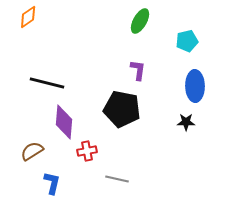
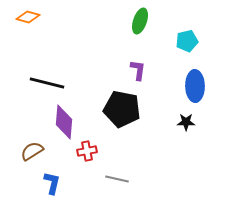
orange diamond: rotated 50 degrees clockwise
green ellipse: rotated 10 degrees counterclockwise
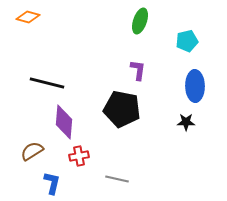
red cross: moved 8 px left, 5 px down
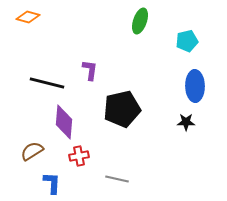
purple L-shape: moved 48 px left
black pentagon: rotated 24 degrees counterclockwise
blue L-shape: rotated 10 degrees counterclockwise
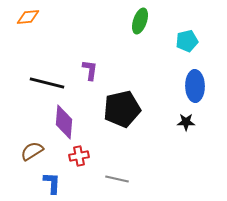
orange diamond: rotated 20 degrees counterclockwise
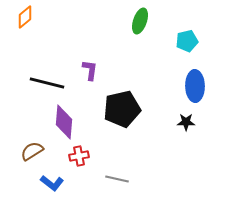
orange diamond: moved 3 px left; rotated 35 degrees counterclockwise
blue L-shape: rotated 125 degrees clockwise
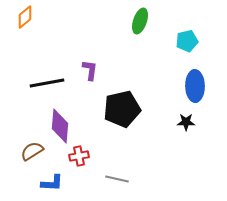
black line: rotated 24 degrees counterclockwise
purple diamond: moved 4 px left, 4 px down
blue L-shape: rotated 35 degrees counterclockwise
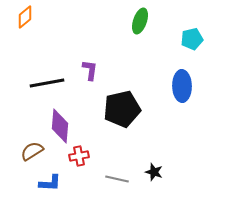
cyan pentagon: moved 5 px right, 2 px up
blue ellipse: moved 13 px left
black star: moved 32 px left, 50 px down; rotated 18 degrees clockwise
blue L-shape: moved 2 px left
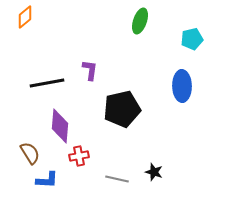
brown semicircle: moved 2 px left, 2 px down; rotated 90 degrees clockwise
blue L-shape: moved 3 px left, 3 px up
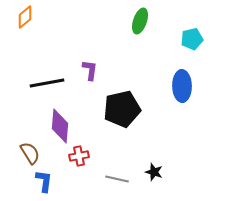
blue L-shape: moved 3 px left, 1 px down; rotated 85 degrees counterclockwise
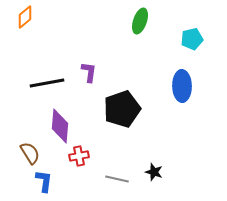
purple L-shape: moved 1 px left, 2 px down
black pentagon: rotated 6 degrees counterclockwise
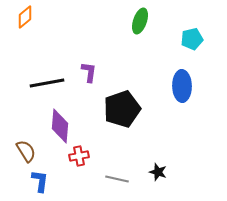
brown semicircle: moved 4 px left, 2 px up
black star: moved 4 px right
blue L-shape: moved 4 px left
